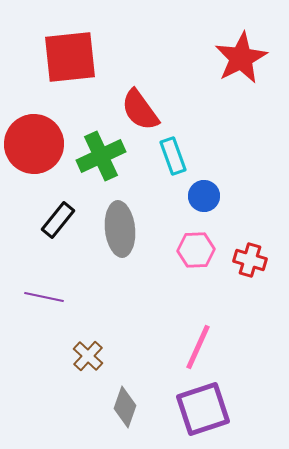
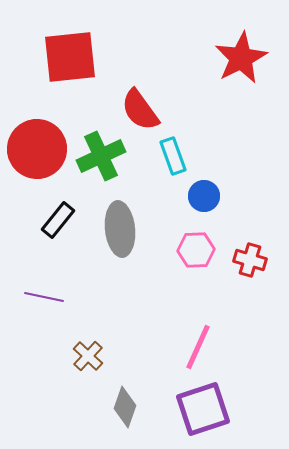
red circle: moved 3 px right, 5 px down
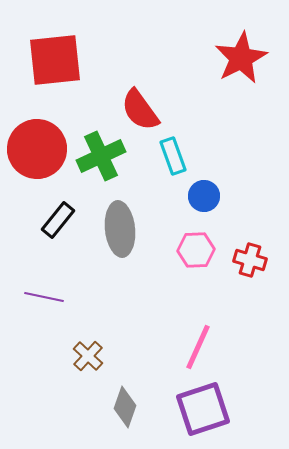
red square: moved 15 px left, 3 px down
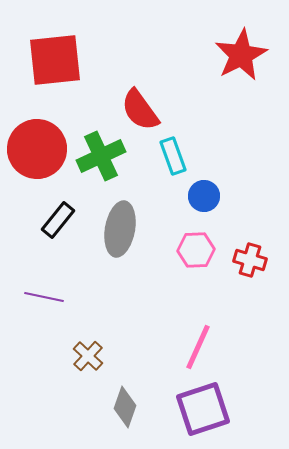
red star: moved 3 px up
gray ellipse: rotated 16 degrees clockwise
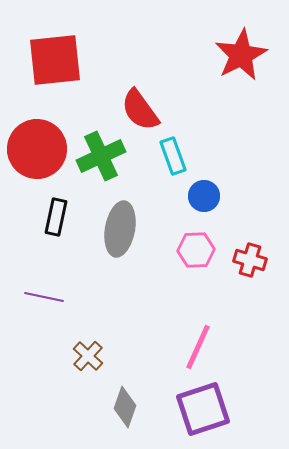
black rectangle: moved 2 px left, 3 px up; rotated 27 degrees counterclockwise
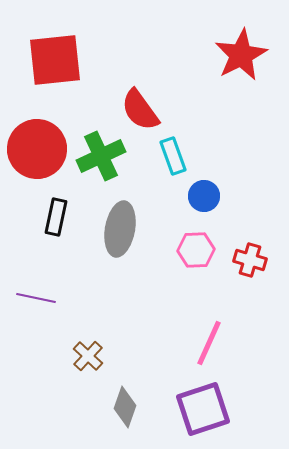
purple line: moved 8 px left, 1 px down
pink line: moved 11 px right, 4 px up
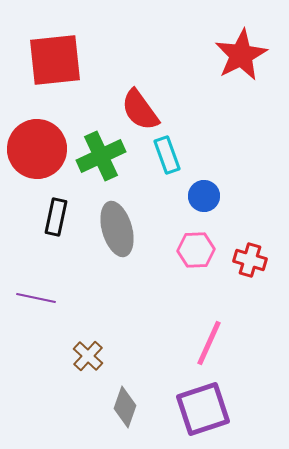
cyan rectangle: moved 6 px left, 1 px up
gray ellipse: moved 3 px left; rotated 26 degrees counterclockwise
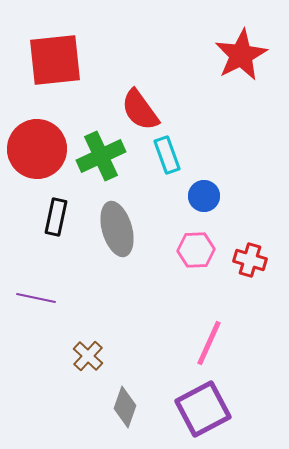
purple square: rotated 10 degrees counterclockwise
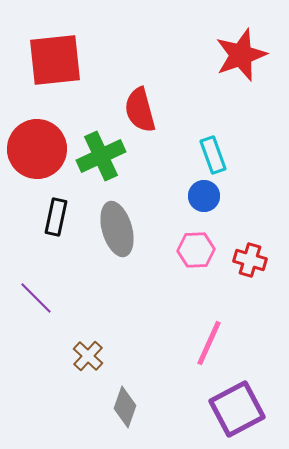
red star: rotated 8 degrees clockwise
red semicircle: rotated 21 degrees clockwise
cyan rectangle: moved 46 px right
purple line: rotated 33 degrees clockwise
purple square: moved 34 px right
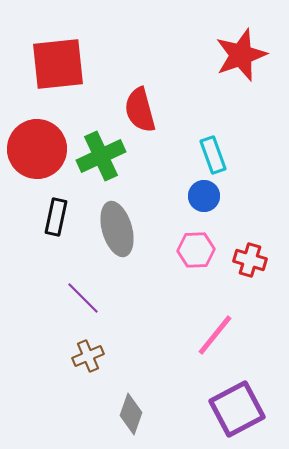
red square: moved 3 px right, 4 px down
purple line: moved 47 px right
pink line: moved 6 px right, 8 px up; rotated 15 degrees clockwise
brown cross: rotated 24 degrees clockwise
gray diamond: moved 6 px right, 7 px down
